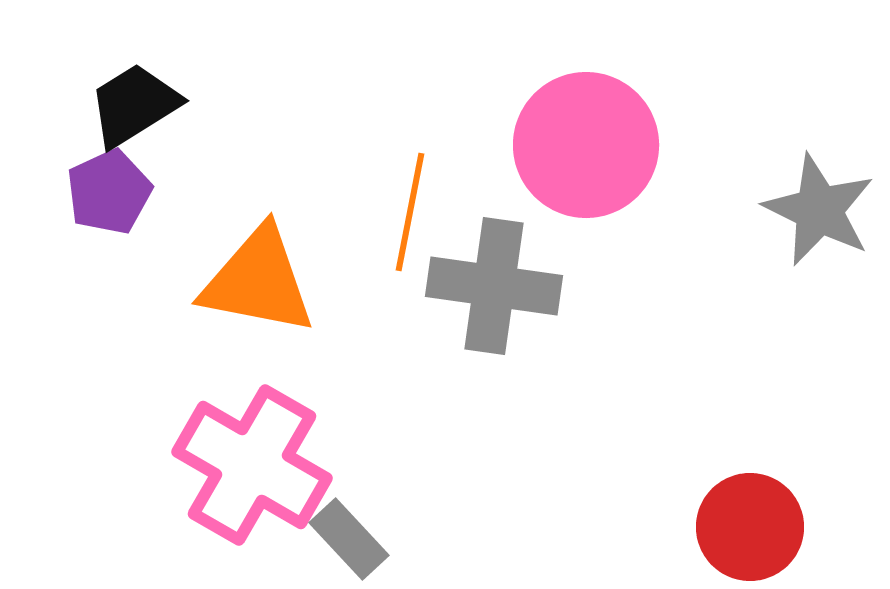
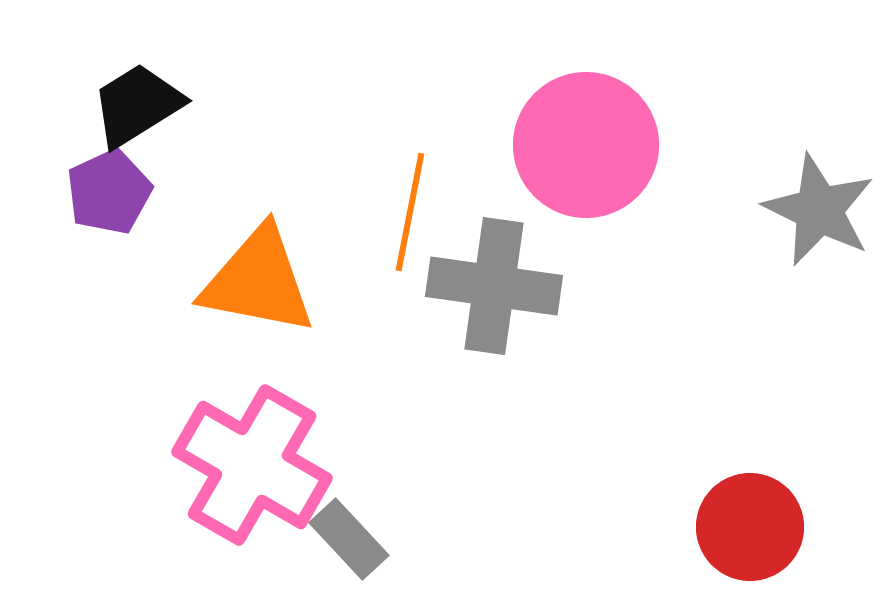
black trapezoid: moved 3 px right
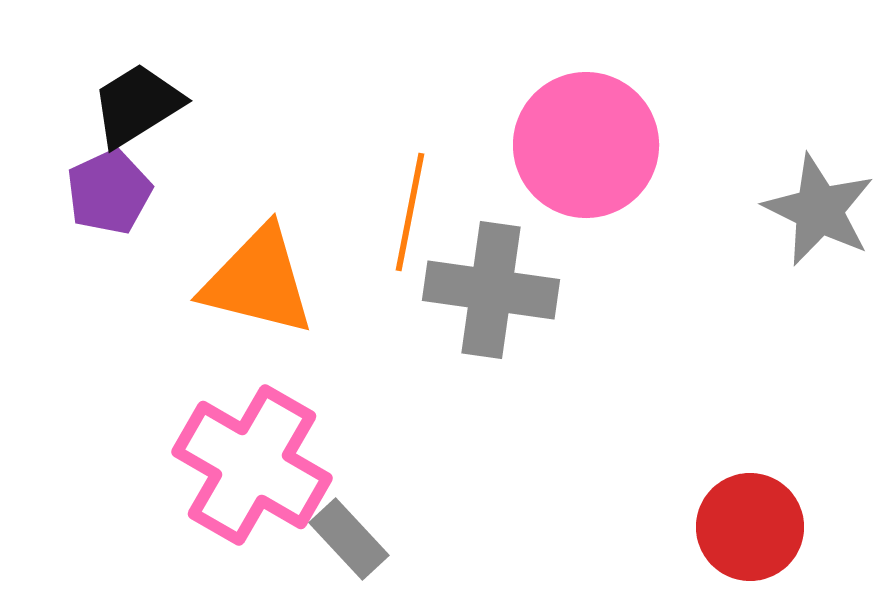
orange triangle: rotated 3 degrees clockwise
gray cross: moved 3 px left, 4 px down
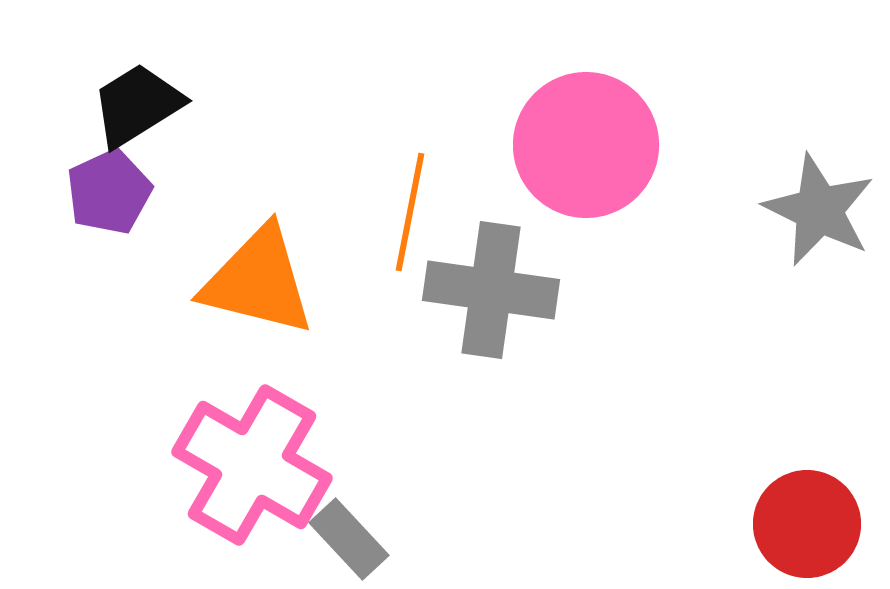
red circle: moved 57 px right, 3 px up
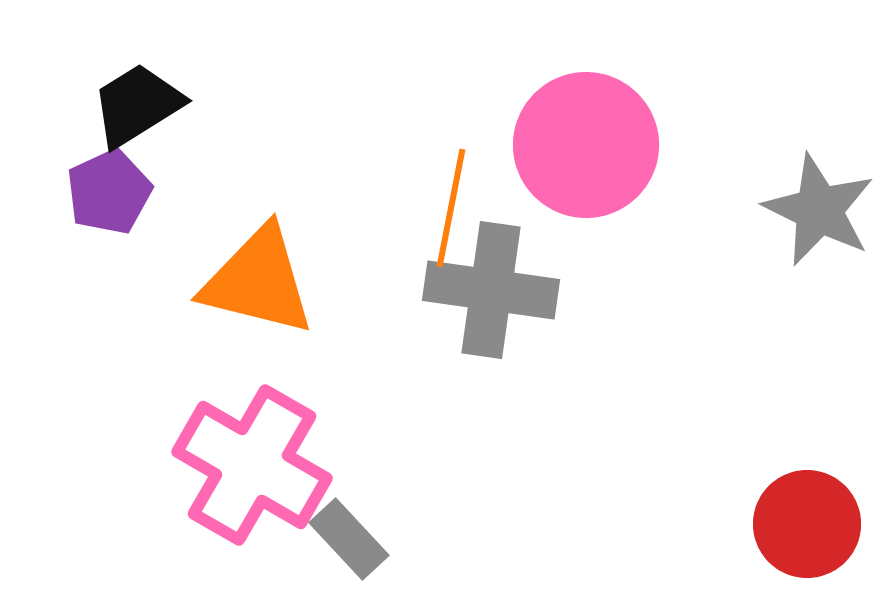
orange line: moved 41 px right, 4 px up
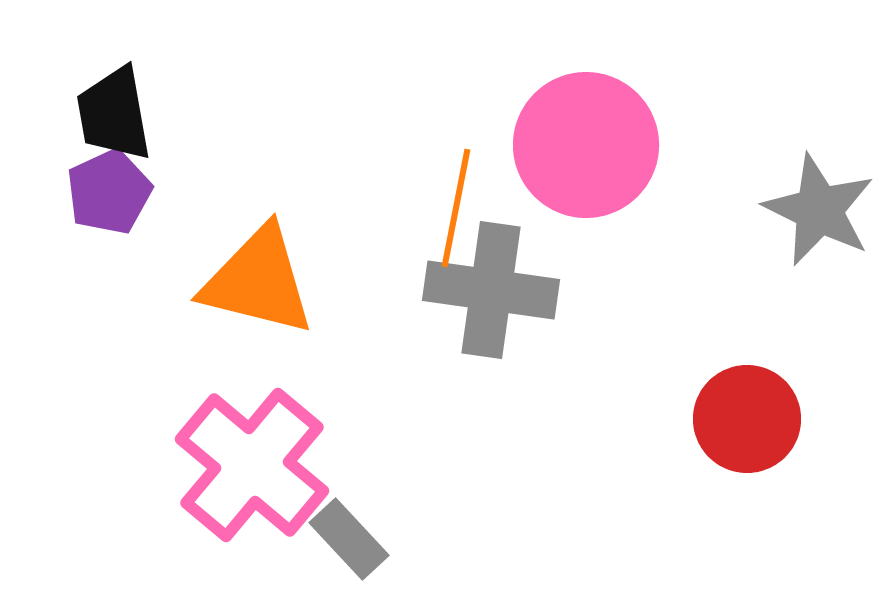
black trapezoid: moved 23 px left, 9 px down; rotated 68 degrees counterclockwise
orange line: moved 5 px right
pink cross: rotated 10 degrees clockwise
red circle: moved 60 px left, 105 px up
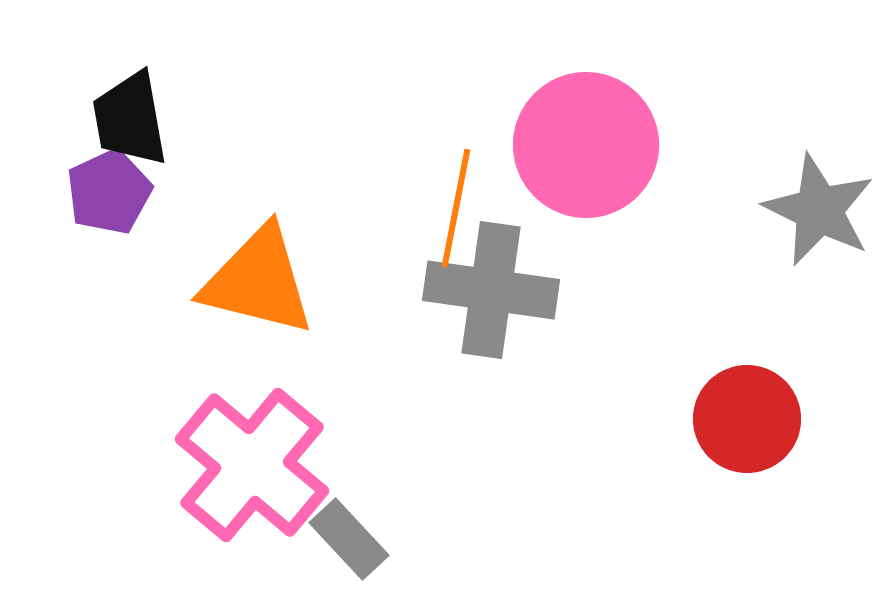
black trapezoid: moved 16 px right, 5 px down
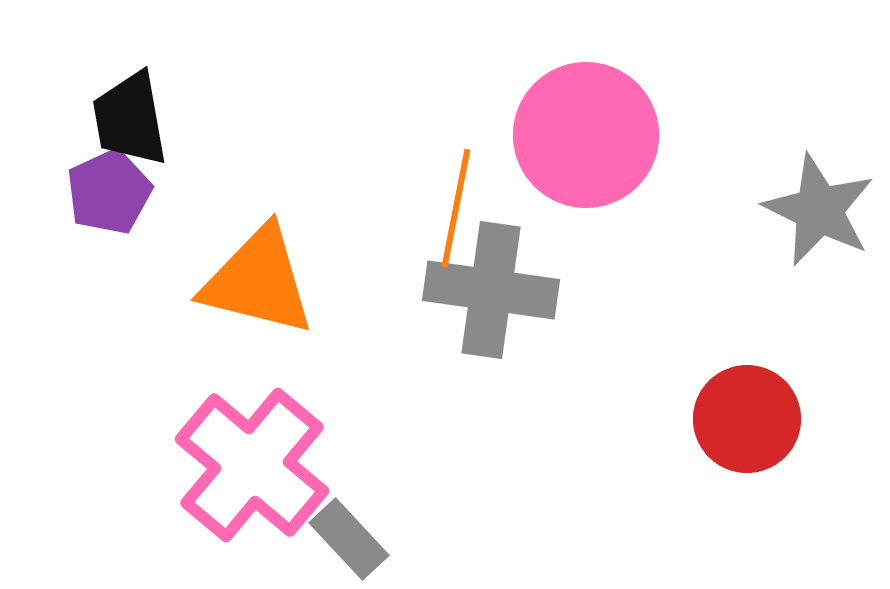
pink circle: moved 10 px up
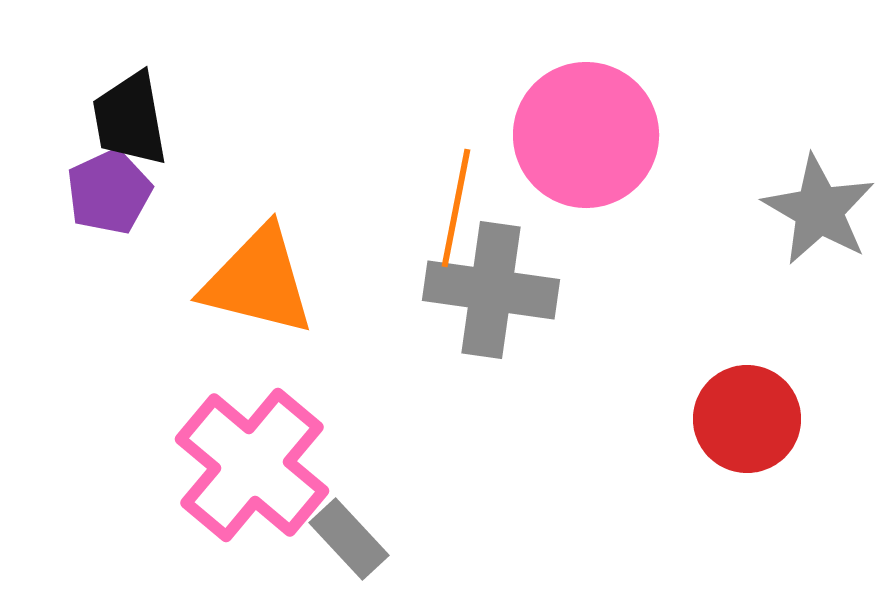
gray star: rotated 4 degrees clockwise
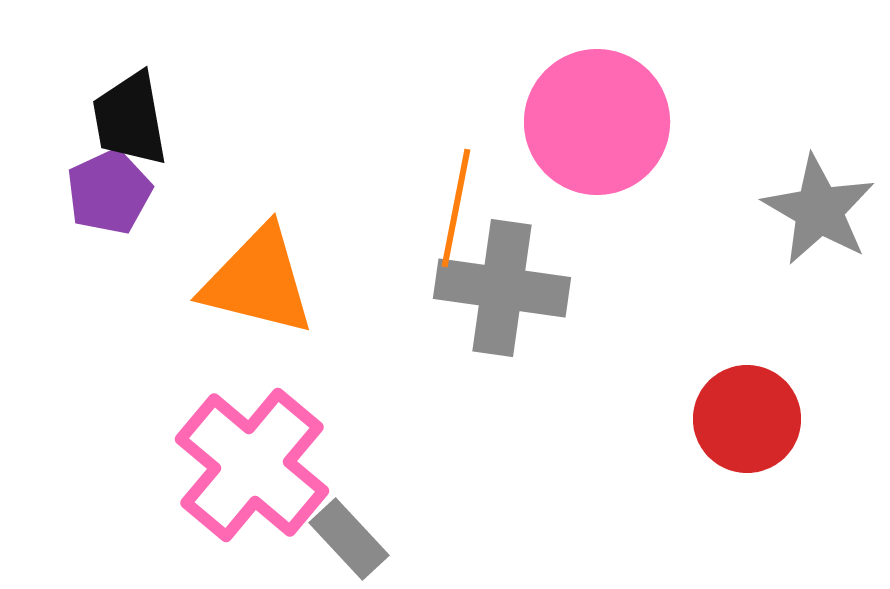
pink circle: moved 11 px right, 13 px up
gray cross: moved 11 px right, 2 px up
